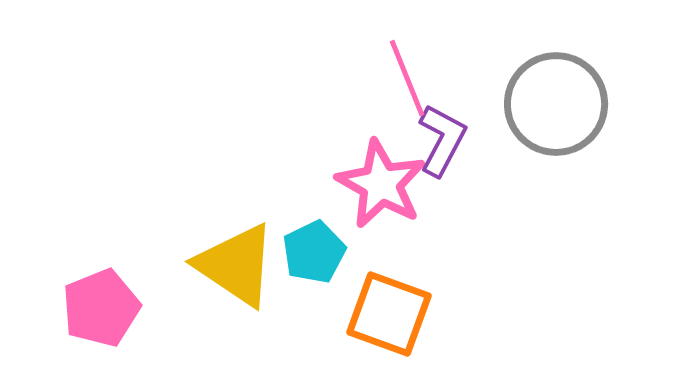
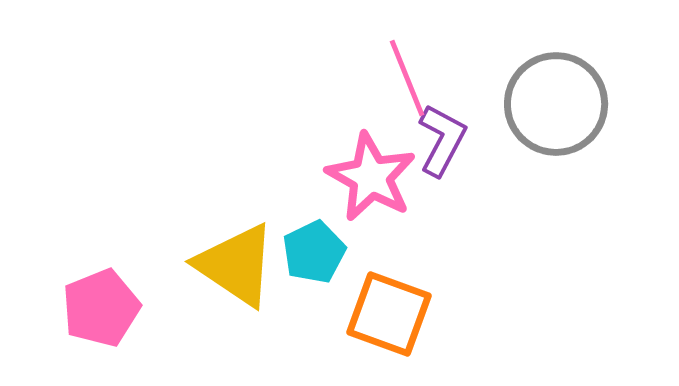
pink star: moved 10 px left, 7 px up
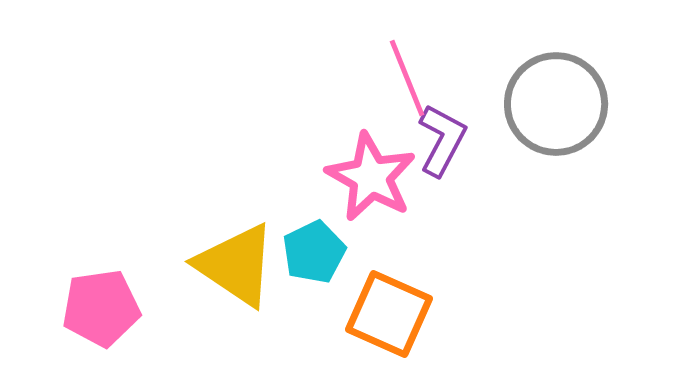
pink pentagon: rotated 14 degrees clockwise
orange square: rotated 4 degrees clockwise
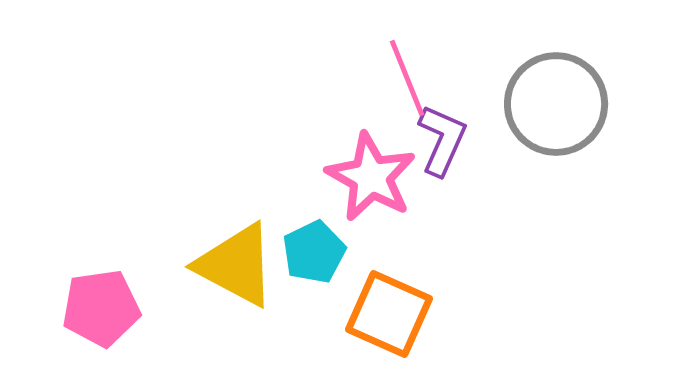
purple L-shape: rotated 4 degrees counterclockwise
yellow triangle: rotated 6 degrees counterclockwise
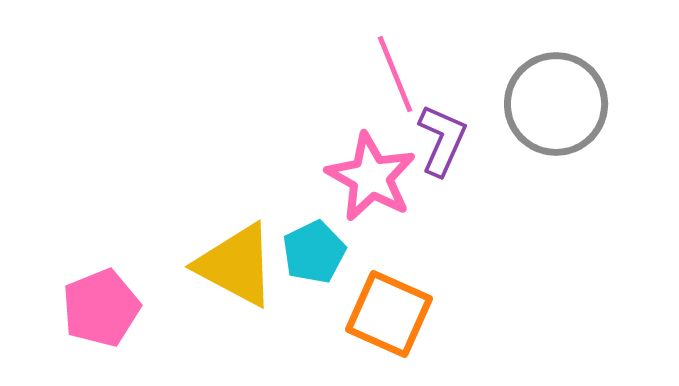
pink line: moved 12 px left, 4 px up
pink pentagon: rotated 14 degrees counterclockwise
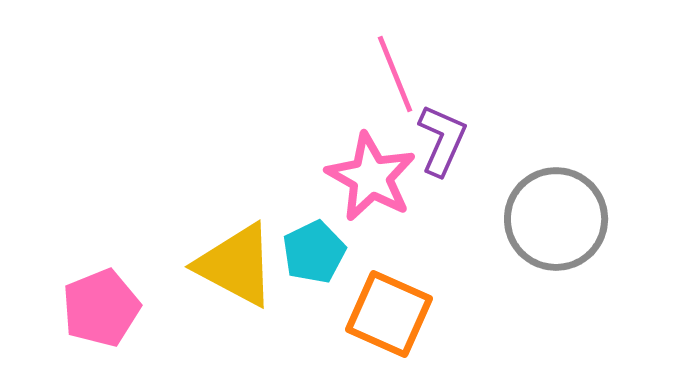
gray circle: moved 115 px down
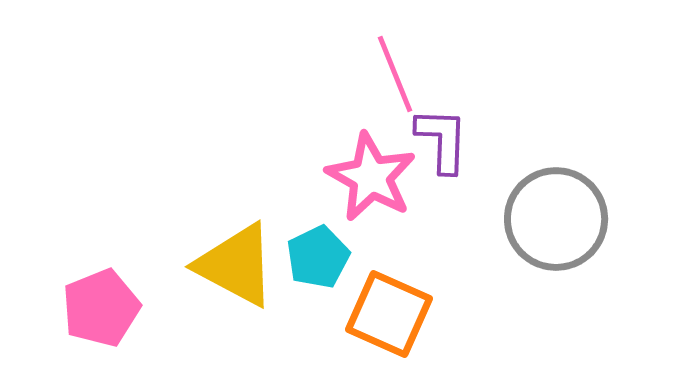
purple L-shape: rotated 22 degrees counterclockwise
cyan pentagon: moved 4 px right, 5 px down
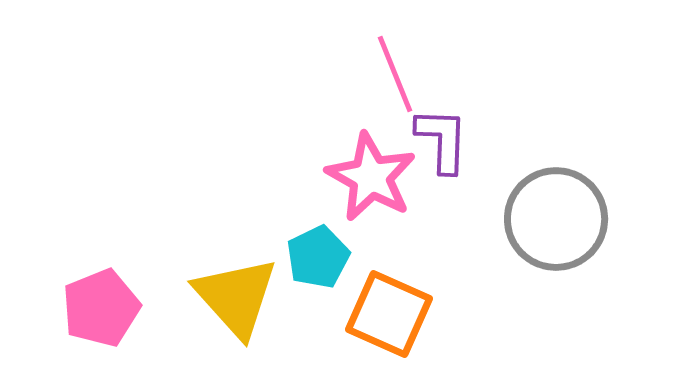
yellow triangle: moved 32 px down; rotated 20 degrees clockwise
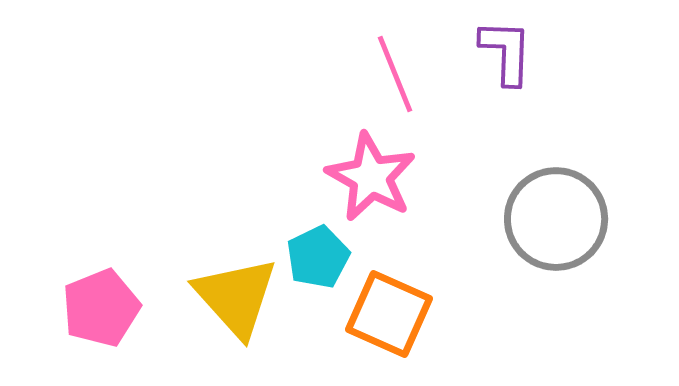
purple L-shape: moved 64 px right, 88 px up
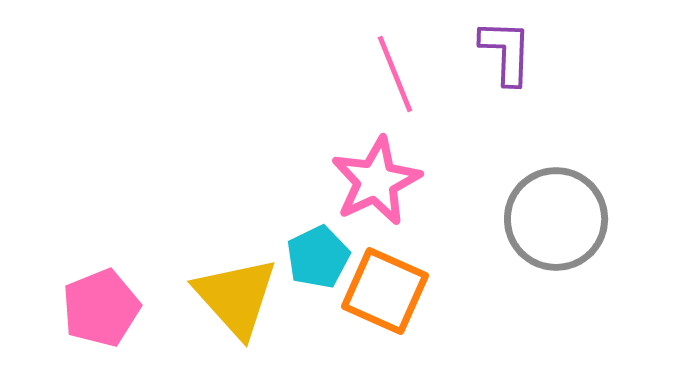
pink star: moved 5 px right, 4 px down; rotated 18 degrees clockwise
orange square: moved 4 px left, 23 px up
